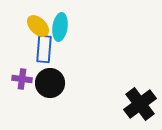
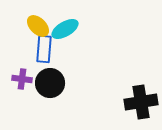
cyan ellipse: moved 5 px right, 2 px down; rotated 52 degrees clockwise
black cross: moved 1 px right, 2 px up; rotated 28 degrees clockwise
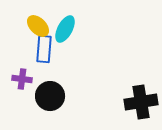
cyan ellipse: rotated 32 degrees counterclockwise
black circle: moved 13 px down
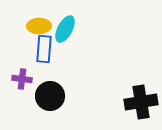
yellow ellipse: moved 1 px right; rotated 45 degrees counterclockwise
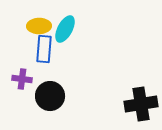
black cross: moved 2 px down
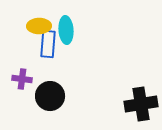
cyan ellipse: moved 1 px right, 1 px down; rotated 32 degrees counterclockwise
blue rectangle: moved 4 px right, 5 px up
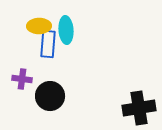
black cross: moved 2 px left, 4 px down
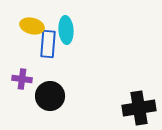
yellow ellipse: moved 7 px left; rotated 15 degrees clockwise
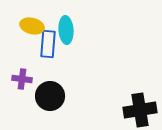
black cross: moved 1 px right, 2 px down
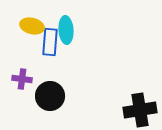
blue rectangle: moved 2 px right, 2 px up
